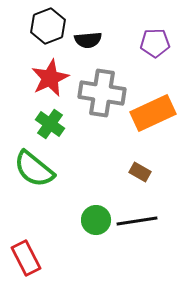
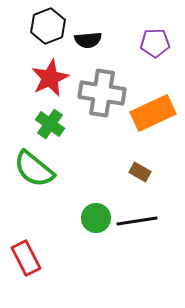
green circle: moved 2 px up
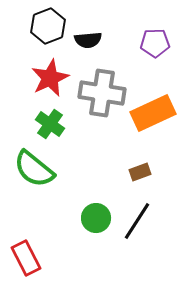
brown rectangle: rotated 50 degrees counterclockwise
black line: rotated 48 degrees counterclockwise
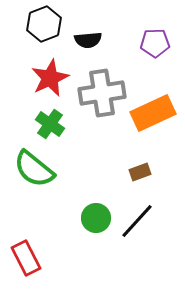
black hexagon: moved 4 px left, 2 px up
gray cross: rotated 18 degrees counterclockwise
black line: rotated 9 degrees clockwise
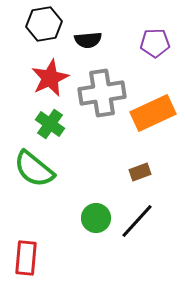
black hexagon: rotated 12 degrees clockwise
red rectangle: rotated 32 degrees clockwise
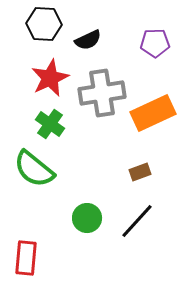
black hexagon: rotated 12 degrees clockwise
black semicircle: rotated 20 degrees counterclockwise
green circle: moved 9 px left
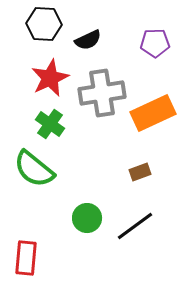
black line: moved 2 px left, 5 px down; rotated 12 degrees clockwise
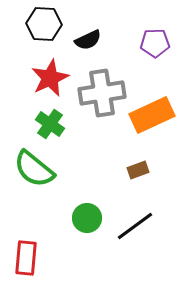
orange rectangle: moved 1 px left, 2 px down
brown rectangle: moved 2 px left, 2 px up
